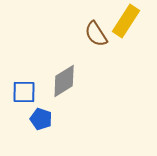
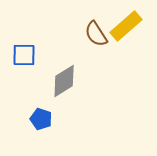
yellow rectangle: moved 5 px down; rotated 16 degrees clockwise
blue square: moved 37 px up
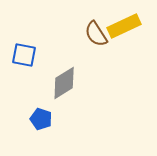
yellow rectangle: moved 2 px left; rotated 16 degrees clockwise
blue square: rotated 10 degrees clockwise
gray diamond: moved 2 px down
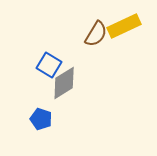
brown semicircle: rotated 116 degrees counterclockwise
blue square: moved 25 px right, 10 px down; rotated 20 degrees clockwise
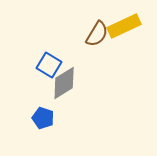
brown semicircle: moved 1 px right
blue pentagon: moved 2 px right, 1 px up
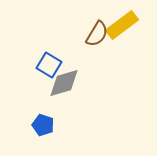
yellow rectangle: moved 2 px left, 1 px up; rotated 12 degrees counterclockwise
gray diamond: rotated 16 degrees clockwise
blue pentagon: moved 7 px down
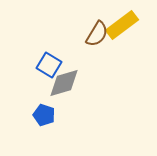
blue pentagon: moved 1 px right, 10 px up
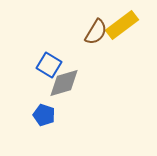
brown semicircle: moved 1 px left, 2 px up
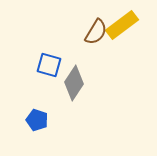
blue square: rotated 15 degrees counterclockwise
gray diamond: moved 10 px right; rotated 40 degrees counterclockwise
blue pentagon: moved 7 px left, 5 px down
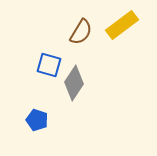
brown semicircle: moved 15 px left
